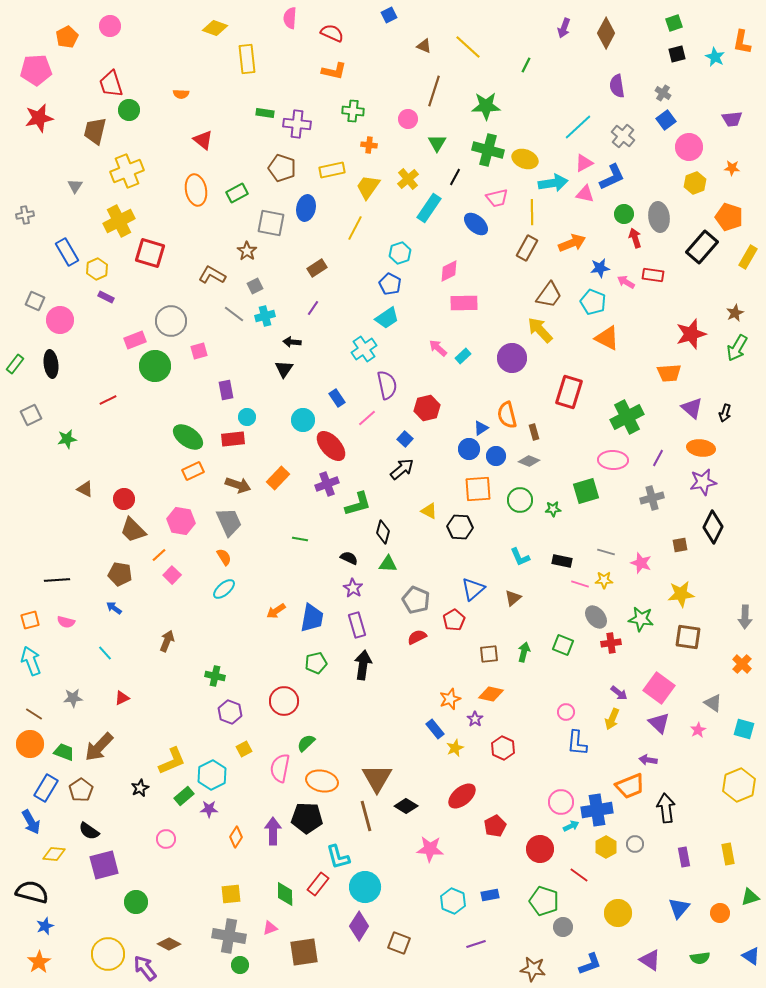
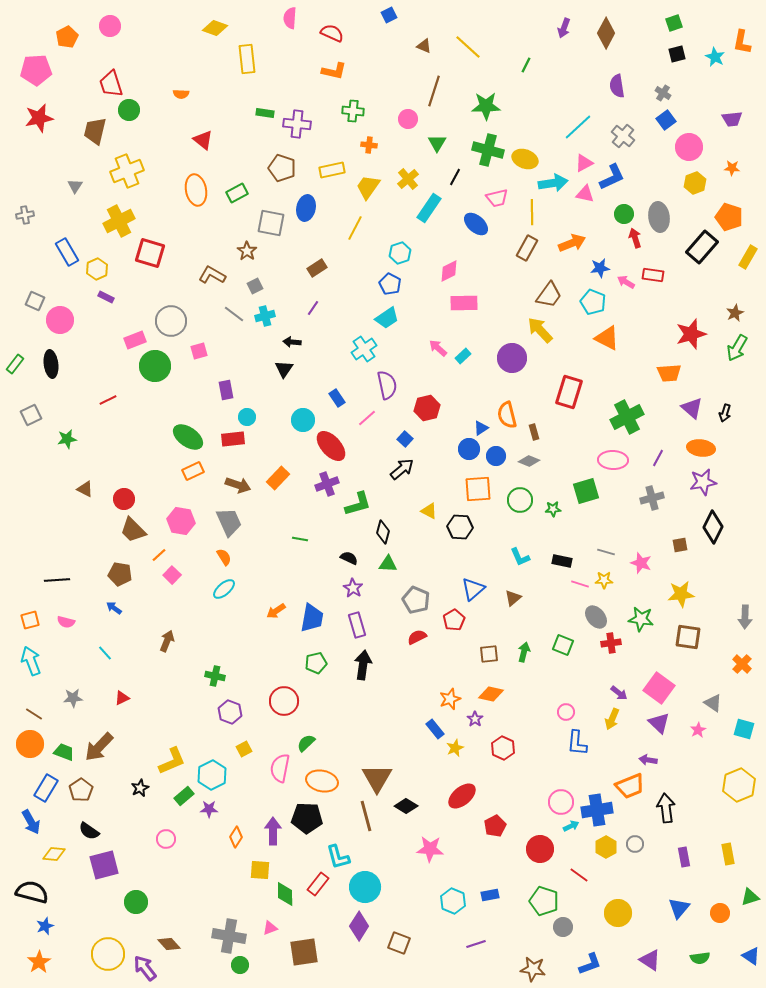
yellow square at (231, 894): moved 29 px right, 24 px up; rotated 10 degrees clockwise
brown diamond at (169, 944): rotated 20 degrees clockwise
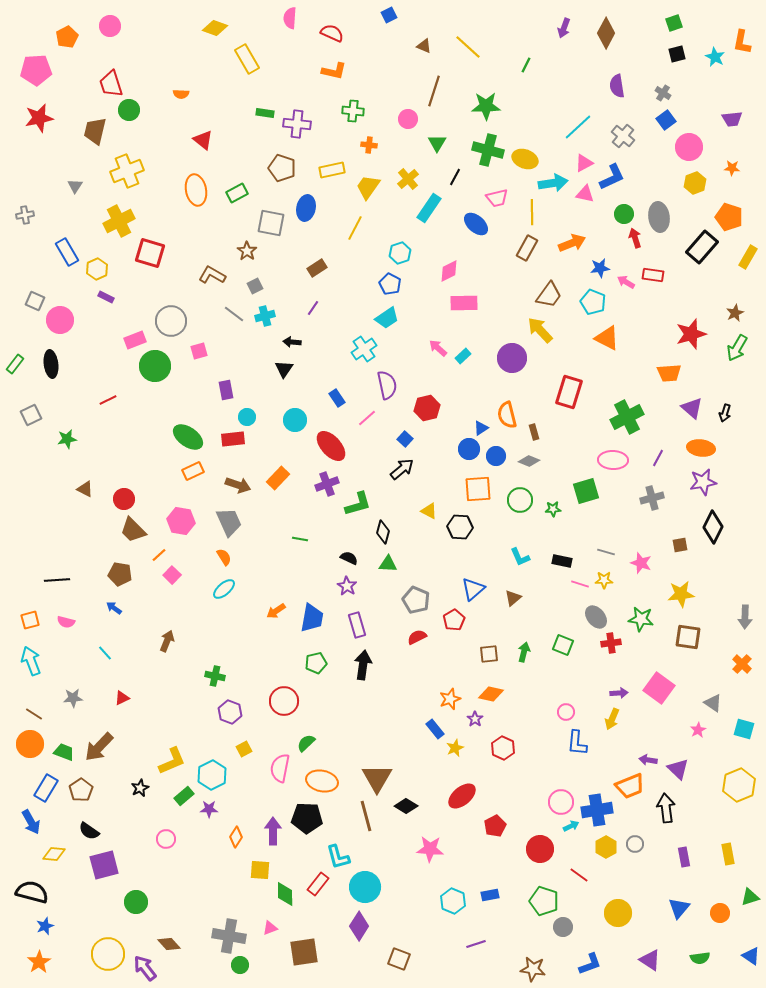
yellow rectangle at (247, 59): rotated 24 degrees counterclockwise
cyan circle at (303, 420): moved 8 px left
purple star at (353, 588): moved 6 px left, 2 px up
purple arrow at (619, 693): rotated 42 degrees counterclockwise
purple triangle at (659, 723): moved 19 px right, 46 px down
brown square at (399, 943): moved 16 px down
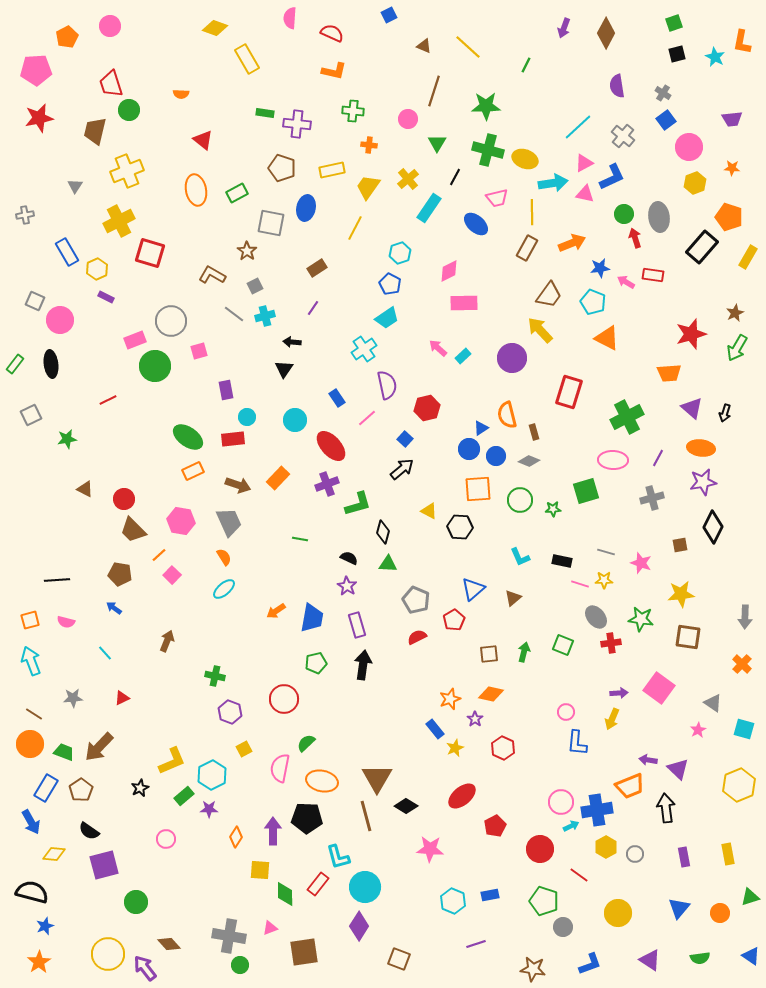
red circle at (284, 701): moved 2 px up
gray circle at (635, 844): moved 10 px down
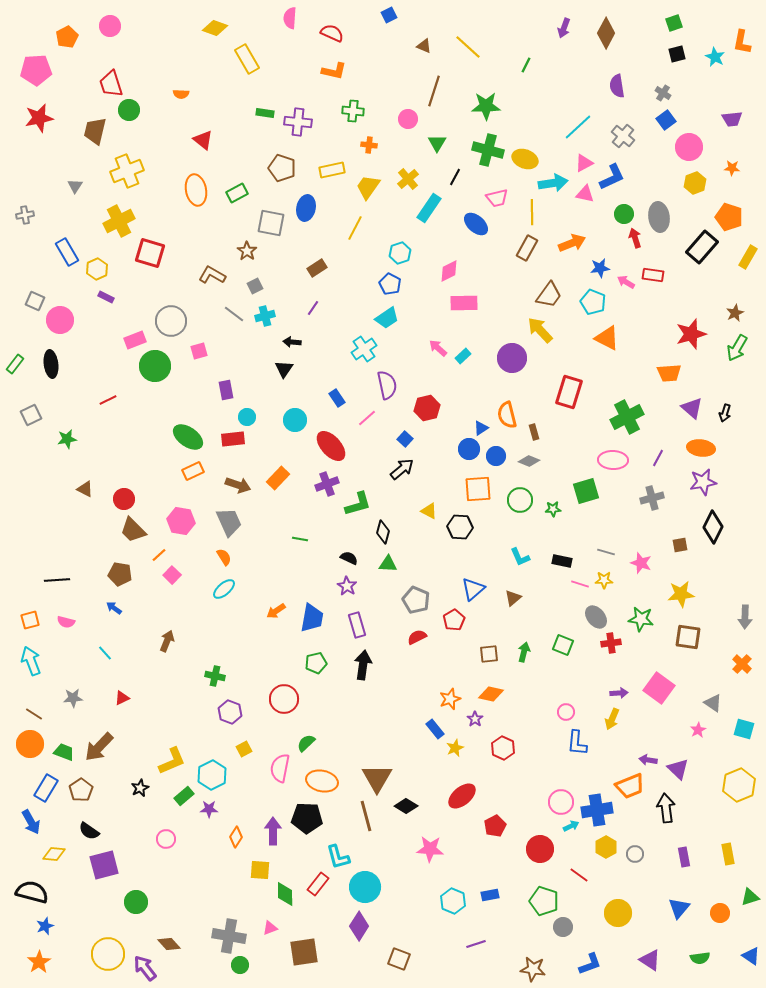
purple cross at (297, 124): moved 1 px right, 2 px up
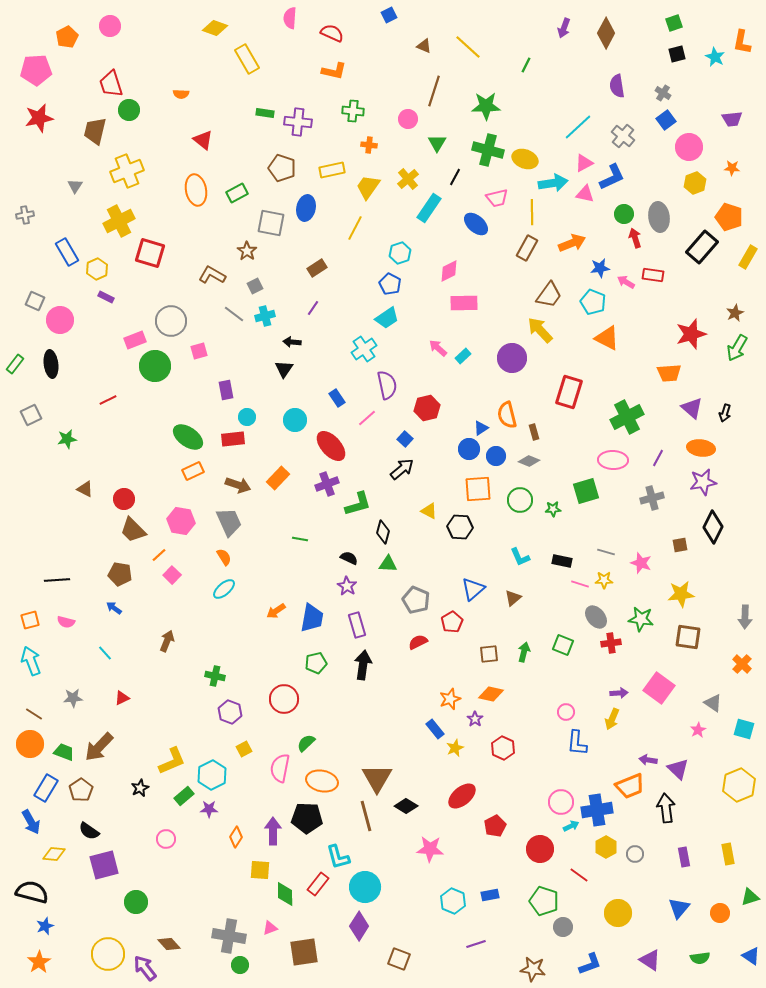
red pentagon at (454, 620): moved 2 px left, 2 px down
red semicircle at (417, 637): moved 1 px right, 5 px down
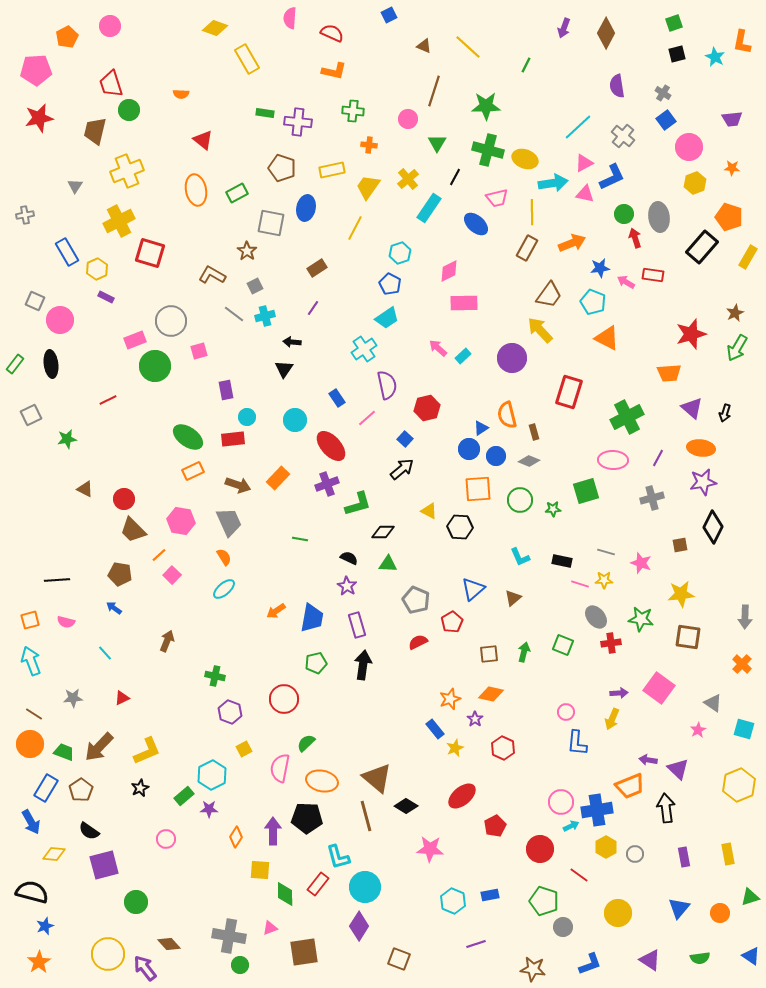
black diamond at (383, 532): rotated 75 degrees clockwise
yellow L-shape at (172, 761): moved 25 px left, 10 px up
brown triangle at (377, 778): rotated 20 degrees counterclockwise
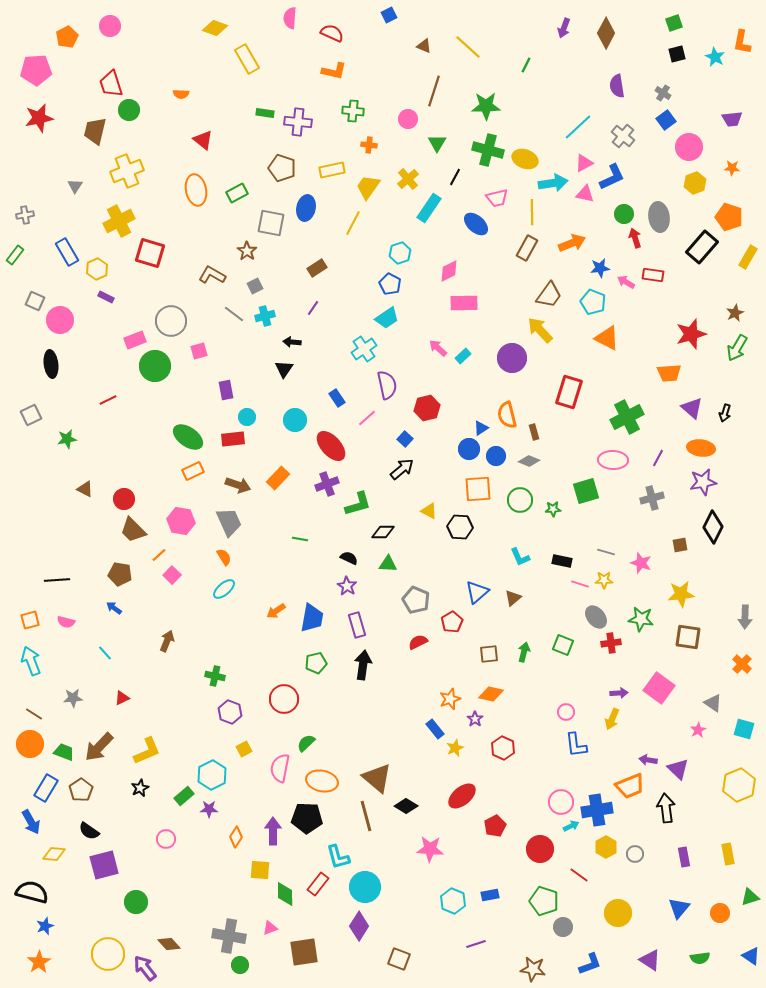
yellow line at (355, 228): moved 2 px left, 5 px up
green rectangle at (15, 364): moved 109 px up
blue triangle at (473, 589): moved 4 px right, 3 px down
blue L-shape at (577, 743): moved 1 px left, 2 px down; rotated 12 degrees counterclockwise
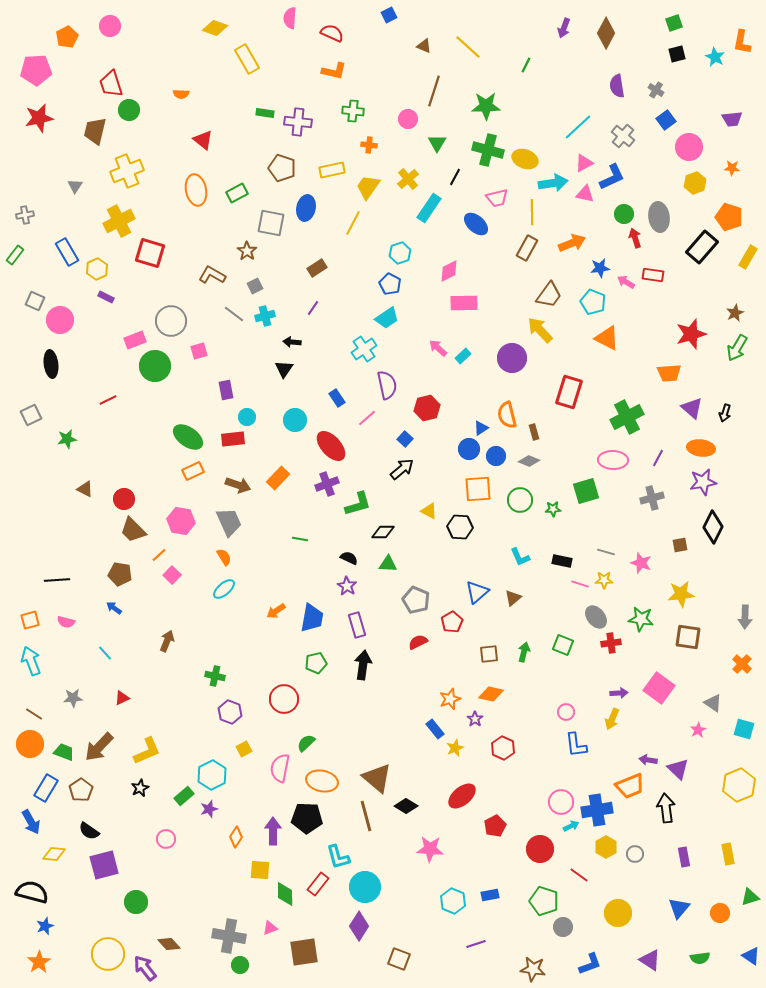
gray cross at (663, 93): moved 7 px left, 3 px up
purple star at (209, 809): rotated 18 degrees counterclockwise
